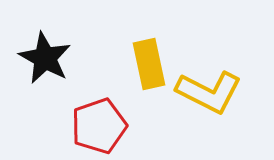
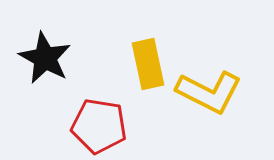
yellow rectangle: moved 1 px left
red pentagon: rotated 28 degrees clockwise
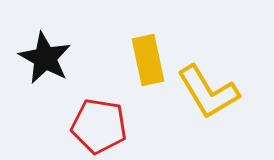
yellow rectangle: moved 4 px up
yellow L-shape: moved 1 px left; rotated 32 degrees clockwise
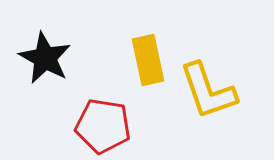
yellow L-shape: moved 1 px up; rotated 12 degrees clockwise
red pentagon: moved 4 px right
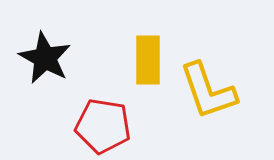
yellow rectangle: rotated 12 degrees clockwise
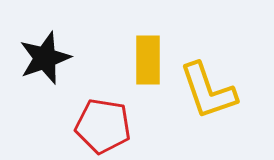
black star: rotated 24 degrees clockwise
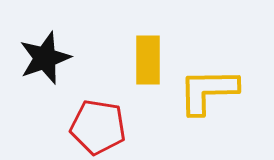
yellow L-shape: rotated 108 degrees clockwise
red pentagon: moved 5 px left, 1 px down
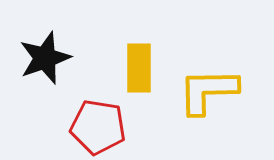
yellow rectangle: moved 9 px left, 8 px down
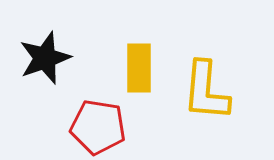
yellow L-shape: moved 2 px left; rotated 84 degrees counterclockwise
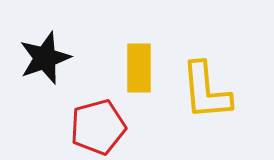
yellow L-shape: rotated 10 degrees counterclockwise
red pentagon: rotated 24 degrees counterclockwise
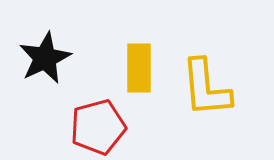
black star: rotated 6 degrees counterclockwise
yellow L-shape: moved 3 px up
